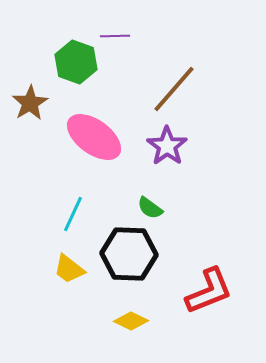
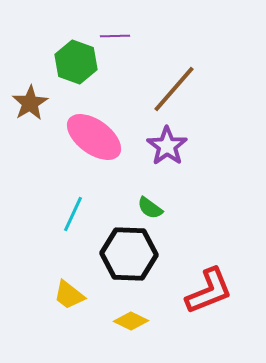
yellow trapezoid: moved 26 px down
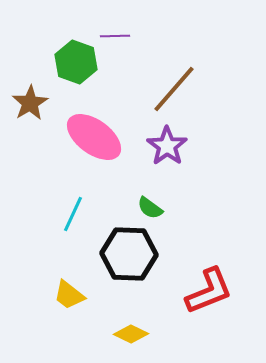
yellow diamond: moved 13 px down
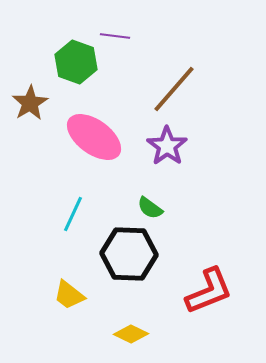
purple line: rotated 8 degrees clockwise
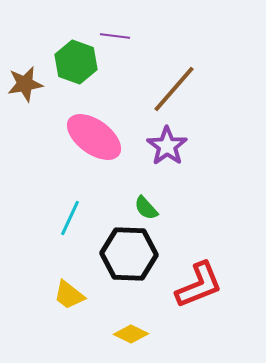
brown star: moved 5 px left, 19 px up; rotated 21 degrees clockwise
green semicircle: moved 4 px left; rotated 12 degrees clockwise
cyan line: moved 3 px left, 4 px down
red L-shape: moved 10 px left, 6 px up
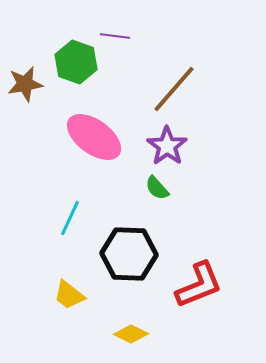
green semicircle: moved 11 px right, 20 px up
